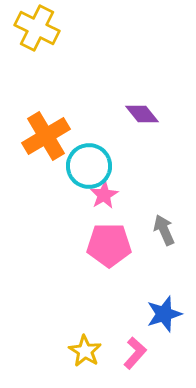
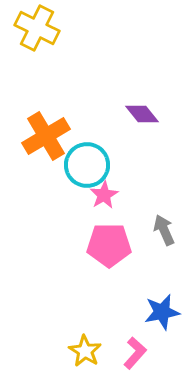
cyan circle: moved 2 px left, 1 px up
blue star: moved 2 px left, 2 px up; rotated 6 degrees clockwise
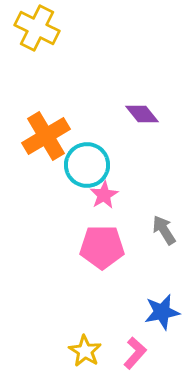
gray arrow: rotated 8 degrees counterclockwise
pink pentagon: moved 7 px left, 2 px down
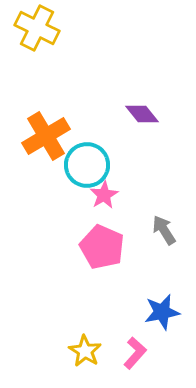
pink pentagon: rotated 24 degrees clockwise
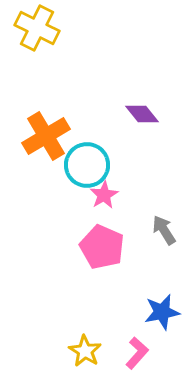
pink L-shape: moved 2 px right
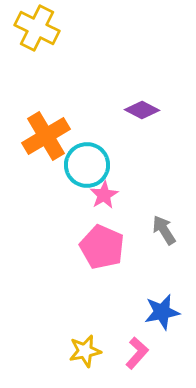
purple diamond: moved 4 px up; rotated 24 degrees counterclockwise
yellow star: rotated 28 degrees clockwise
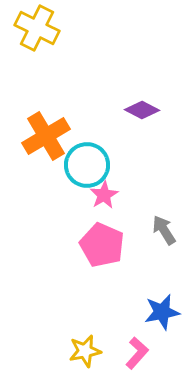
pink pentagon: moved 2 px up
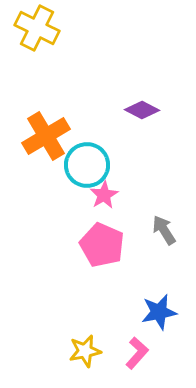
blue star: moved 3 px left
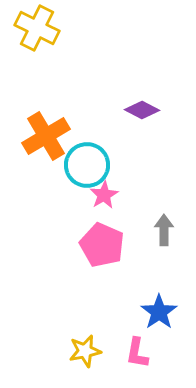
gray arrow: rotated 32 degrees clockwise
blue star: rotated 24 degrees counterclockwise
pink L-shape: rotated 148 degrees clockwise
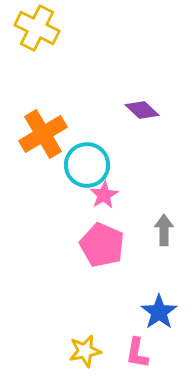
purple diamond: rotated 16 degrees clockwise
orange cross: moved 3 px left, 2 px up
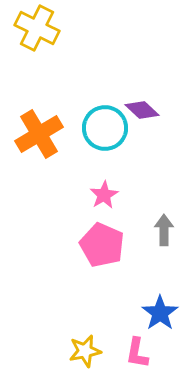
orange cross: moved 4 px left
cyan circle: moved 18 px right, 37 px up
blue star: moved 1 px right, 1 px down
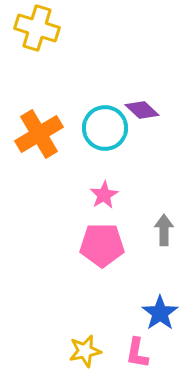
yellow cross: rotated 9 degrees counterclockwise
pink pentagon: rotated 24 degrees counterclockwise
